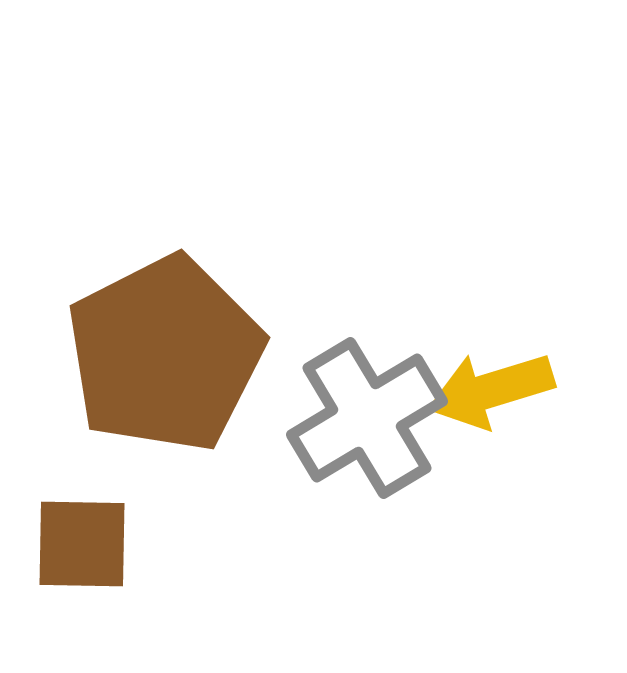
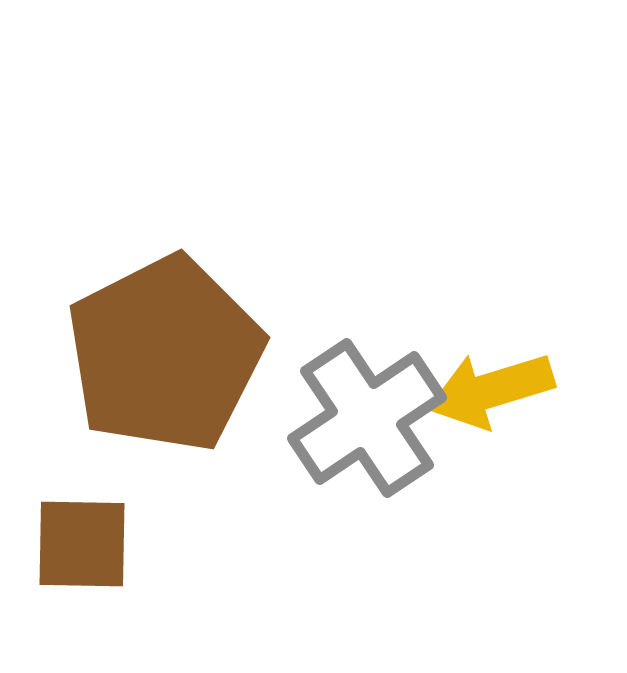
gray cross: rotated 3 degrees counterclockwise
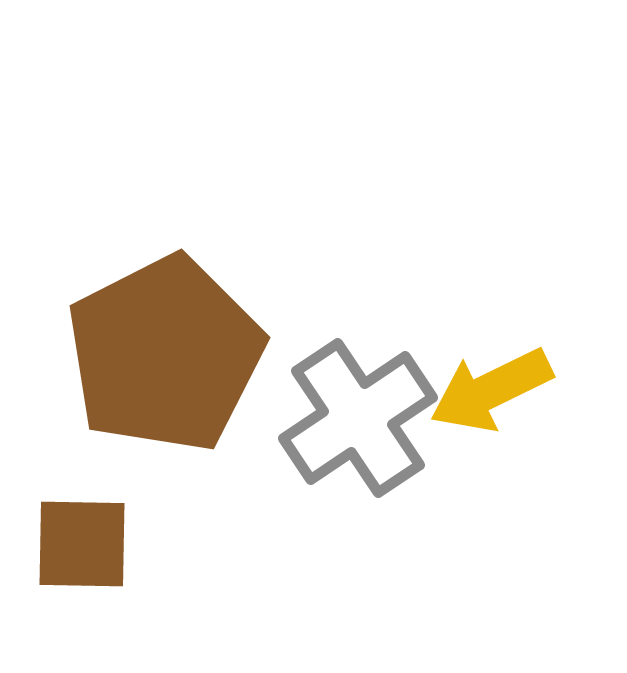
yellow arrow: rotated 9 degrees counterclockwise
gray cross: moved 9 px left
